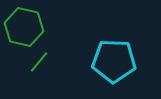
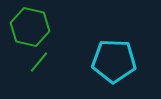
green hexagon: moved 6 px right
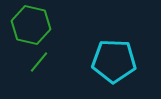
green hexagon: moved 1 px right, 2 px up
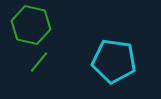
cyan pentagon: rotated 6 degrees clockwise
